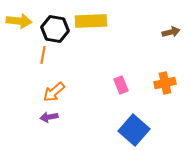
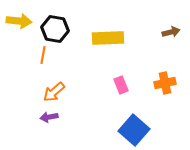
yellow rectangle: moved 17 px right, 17 px down
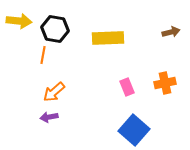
pink rectangle: moved 6 px right, 2 px down
